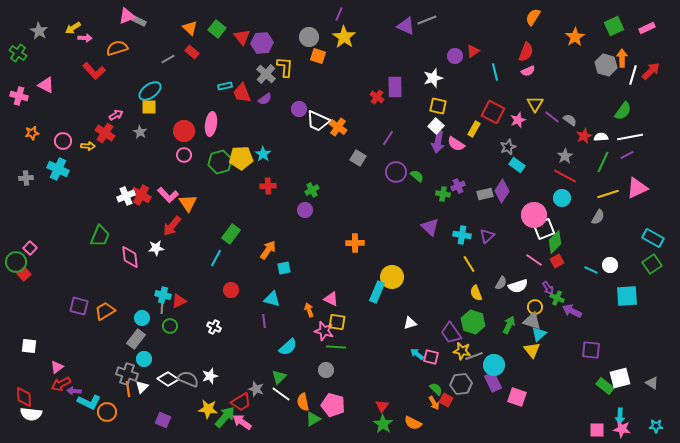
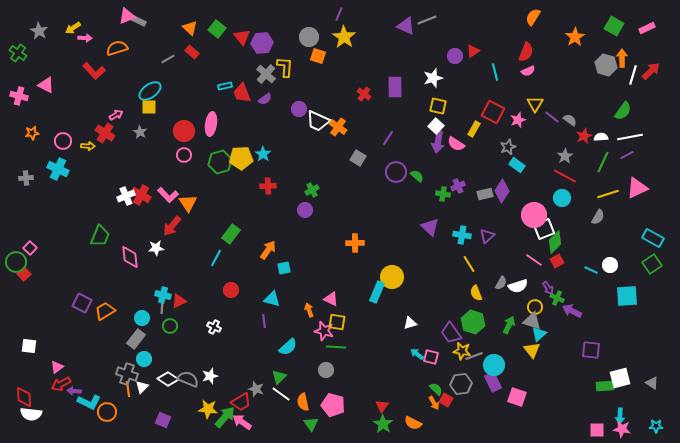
green square at (614, 26): rotated 36 degrees counterclockwise
red cross at (377, 97): moved 13 px left, 3 px up
purple square at (79, 306): moved 3 px right, 3 px up; rotated 12 degrees clockwise
green rectangle at (605, 386): rotated 42 degrees counterclockwise
green triangle at (313, 419): moved 2 px left, 5 px down; rotated 35 degrees counterclockwise
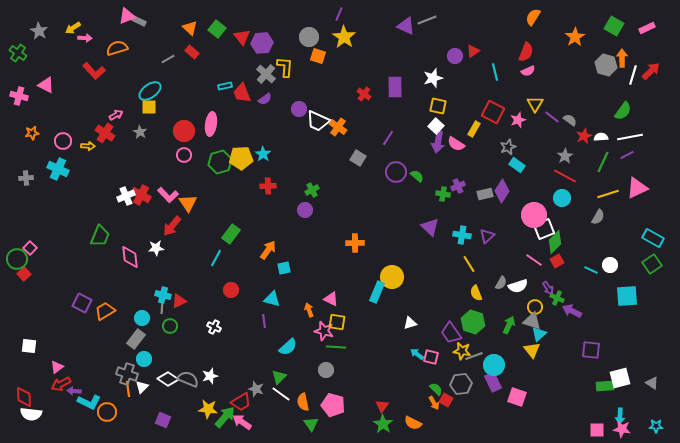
green circle at (16, 262): moved 1 px right, 3 px up
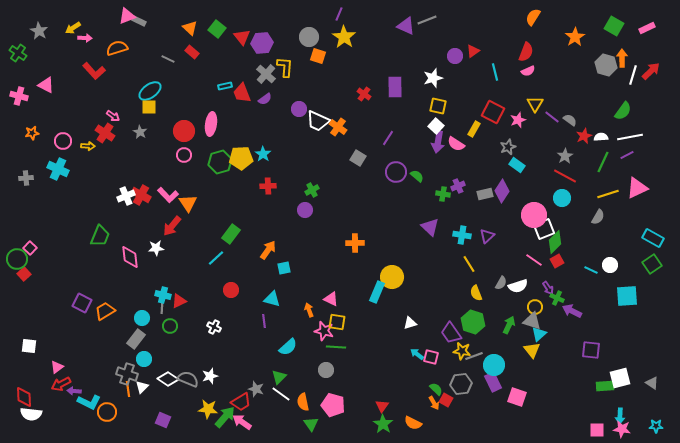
gray line at (168, 59): rotated 56 degrees clockwise
pink arrow at (116, 115): moved 3 px left, 1 px down; rotated 64 degrees clockwise
cyan line at (216, 258): rotated 18 degrees clockwise
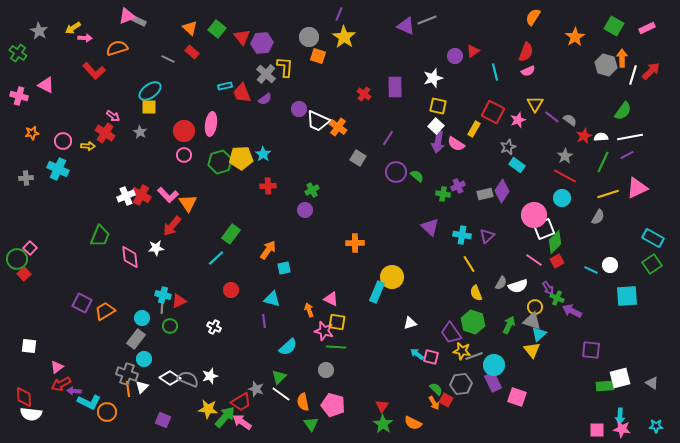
white diamond at (168, 379): moved 2 px right, 1 px up
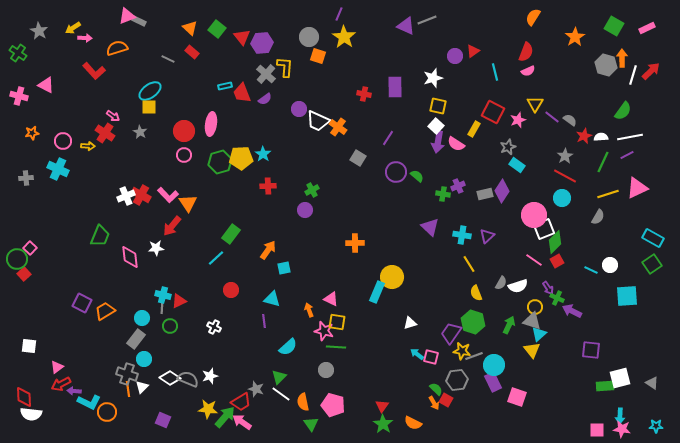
red cross at (364, 94): rotated 24 degrees counterclockwise
purple trapezoid at (451, 333): rotated 70 degrees clockwise
gray hexagon at (461, 384): moved 4 px left, 4 px up
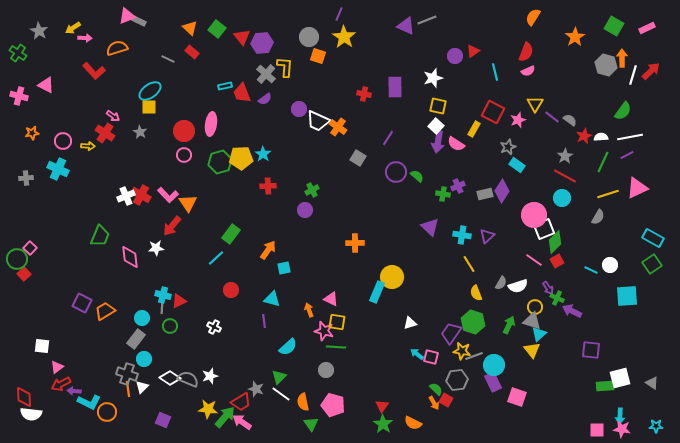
white square at (29, 346): moved 13 px right
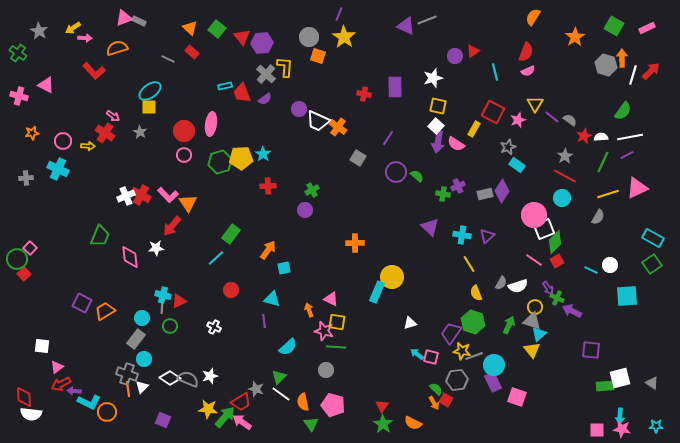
pink triangle at (127, 16): moved 3 px left, 2 px down
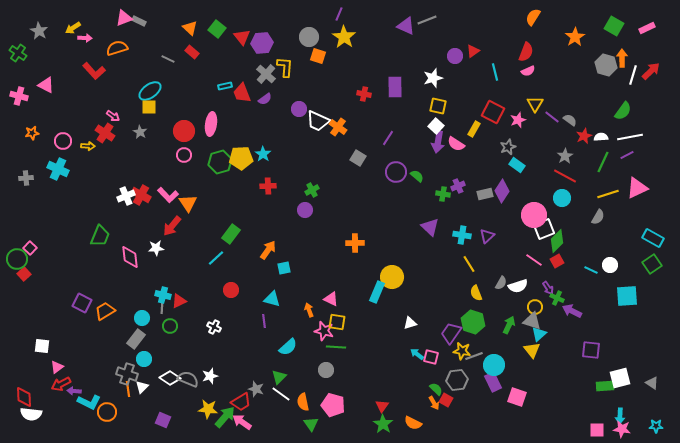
green diamond at (555, 242): moved 2 px right, 1 px up
